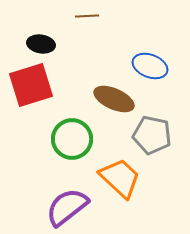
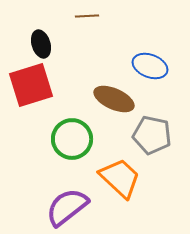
black ellipse: rotated 64 degrees clockwise
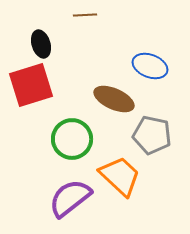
brown line: moved 2 px left, 1 px up
orange trapezoid: moved 2 px up
purple semicircle: moved 3 px right, 9 px up
